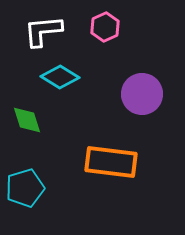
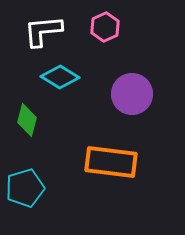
purple circle: moved 10 px left
green diamond: rotated 32 degrees clockwise
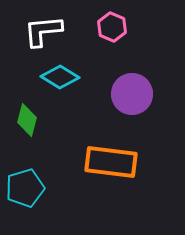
pink hexagon: moved 7 px right; rotated 12 degrees counterclockwise
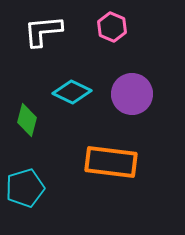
cyan diamond: moved 12 px right, 15 px down; rotated 6 degrees counterclockwise
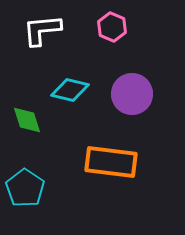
white L-shape: moved 1 px left, 1 px up
cyan diamond: moved 2 px left, 2 px up; rotated 12 degrees counterclockwise
green diamond: rotated 32 degrees counterclockwise
cyan pentagon: rotated 21 degrees counterclockwise
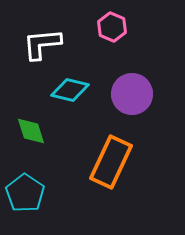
white L-shape: moved 14 px down
green diamond: moved 4 px right, 11 px down
orange rectangle: rotated 72 degrees counterclockwise
cyan pentagon: moved 5 px down
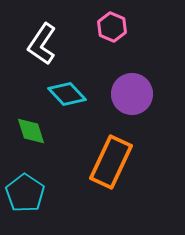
white L-shape: rotated 51 degrees counterclockwise
cyan diamond: moved 3 px left, 4 px down; rotated 33 degrees clockwise
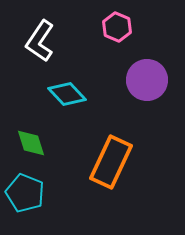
pink hexagon: moved 5 px right
white L-shape: moved 2 px left, 3 px up
purple circle: moved 15 px right, 14 px up
green diamond: moved 12 px down
cyan pentagon: rotated 12 degrees counterclockwise
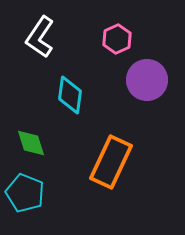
pink hexagon: moved 12 px down; rotated 12 degrees clockwise
white L-shape: moved 4 px up
cyan diamond: moved 3 px right, 1 px down; rotated 51 degrees clockwise
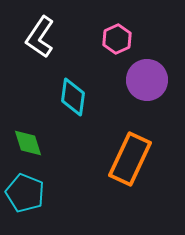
cyan diamond: moved 3 px right, 2 px down
green diamond: moved 3 px left
orange rectangle: moved 19 px right, 3 px up
